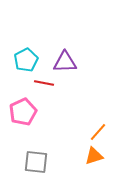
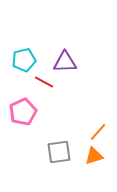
cyan pentagon: moved 2 px left; rotated 15 degrees clockwise
red line: moved 1 px up; rotated 18 degrees clockwise
gray square: moved 23 px right, 10 px up; rotated 15 degrees counterclockwise
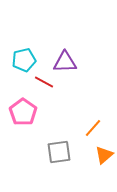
pink pentagon: rotated 12 degrees counterclockwise
orange line: moved 5 px left, 4 px up
orange triangle: moved 10 px right, 1 px up; rotated 24 degrees counterclockwise
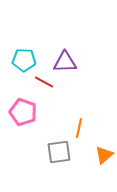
cyan pentagon: rotated 15 degrees clockwise
pink pentagon: rotated 16 degrees counterclockwise
orange line: moved 14 px left; rotated 30 degrees counterclockwise
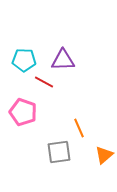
purple triangle: moved 2 px left, 2 px up
orange line: rotated 36 degrees counterclockwise
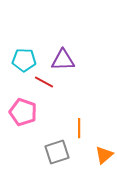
orange line: rotated 24 degrees clockwise
gray square: moved 2 px left; rotated 10 degrees counterclockwise
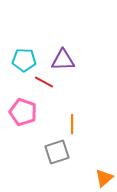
orange line: moved 7 px left, 4 px up
orange triangle: moved 23 px down
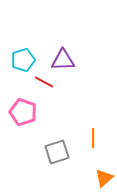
cyan pentagon: moved 1 px left; rotated 20 degrees counterclockwise
orange line: moved 21 px right, 14 px down
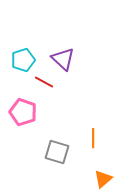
purple triangle: moved 1 px up; rotated 45 degrees clockwise
gray square: rotated 35 degrees clockwise
orange triangle: moved 1 px left, 1 px down
